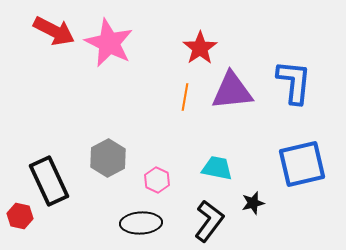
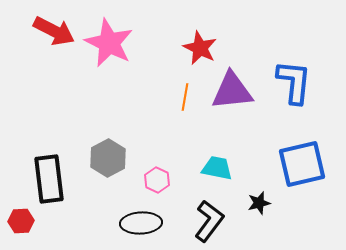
red star: rotated 12 degrees counterclockwise
black rectangle: moved 2 px up; rotated 18 degrees clockwise
black star: moved 6 px right
red hexagon: moved 1 px right, 5 px down; rotated 15 degrees counterclockwise
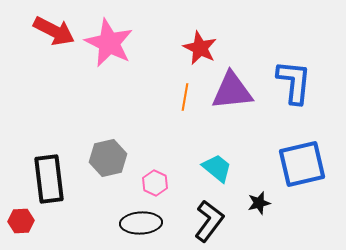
gray hexagon: rotated 15 degrees clockwise
cyan trapezoid: rotated 28 degrees clockwise
pink hexagon: moved 2 px left, 3 px down
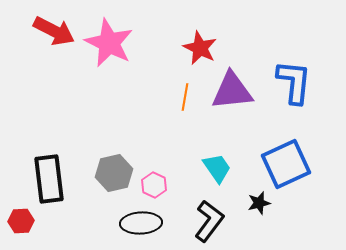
gray hexagon: moved 6 px right, 15 px down
blue square: moved 16 px left; rotated 12 degrees counterclockwise
cyan trapezoid: rotated 16 degrees clockwise
pink hexagon: moved 1 px left, 2 px down
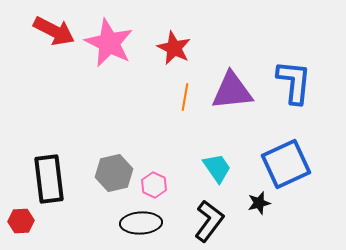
red star: moved 26 px left
